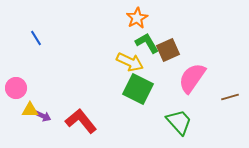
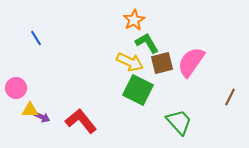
orange star: moved 3 px left, 2 px down
brown square: moved 6 px left, 13 px down; rotated 10 degrees clockwise
pink semicircle: moved 1 px left, 16 px up
green square: moved 1 px down
brown line: rotated 48 degrees counterclockwise
purple arrow: moved 1 px left, 1 px down
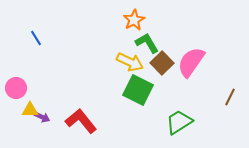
brown square: rotated 30 degrees counterclockwise
green trapezoid: rotated 80 degrees counterclockwise
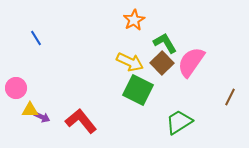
green L-shape: moved 18 px right
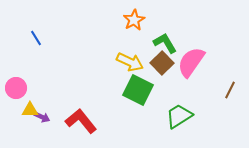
brown line: moved 7 px up
green trapezoid: moved 6 px up
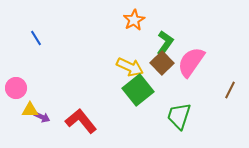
green L-shape: rotated 65 degrees clockwise
yellow arrow: moved 5 px down
green square: rotated 24 degrees clockwise
green trapezoid: rotated 40 degrees counterclockwise
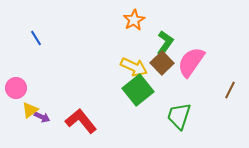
yellow arrow: moved 4 px right
yellow triangle: rotated 36 degrees counterclockwise
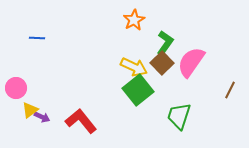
blue line: moved 1 px right; rotated 56 degrees counterclockwise
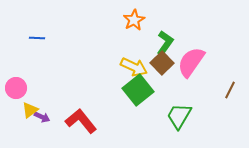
green trapezoid: rotated 12 degrees clockwise
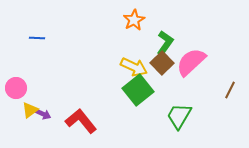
pink semicircle: rotated 12 degrees clockwise
purple arrow: moved 1 px right, 3 px up
